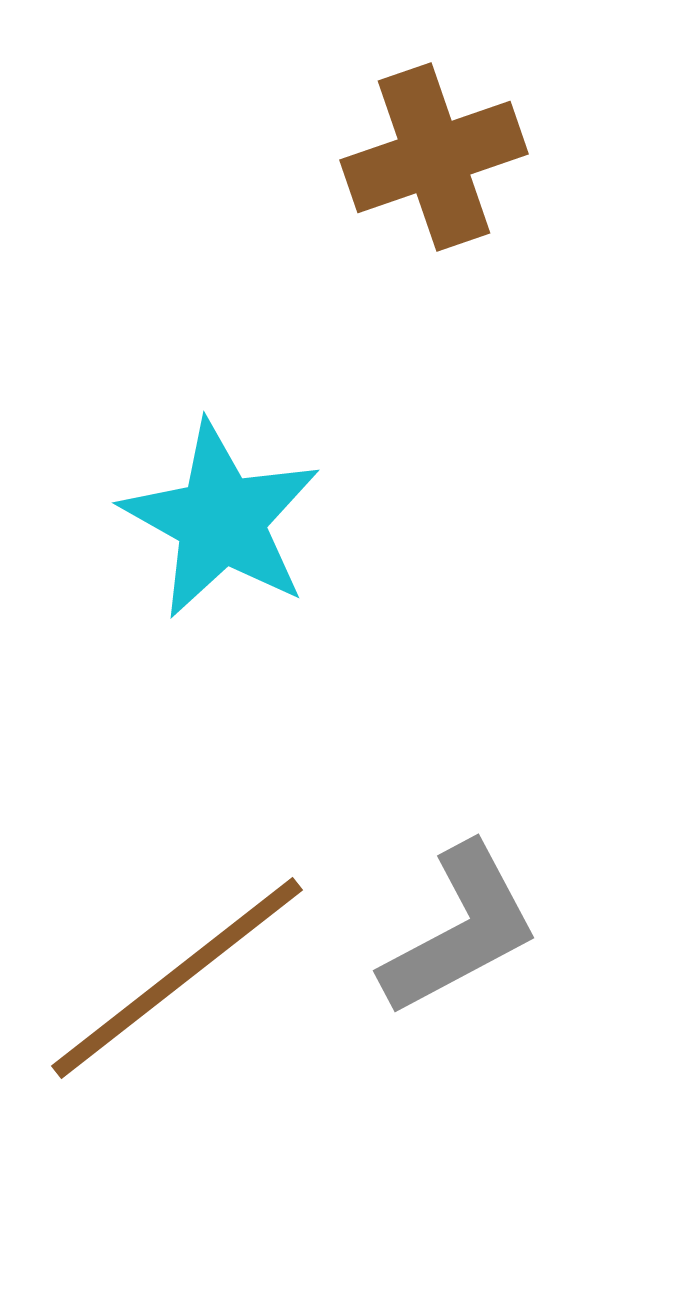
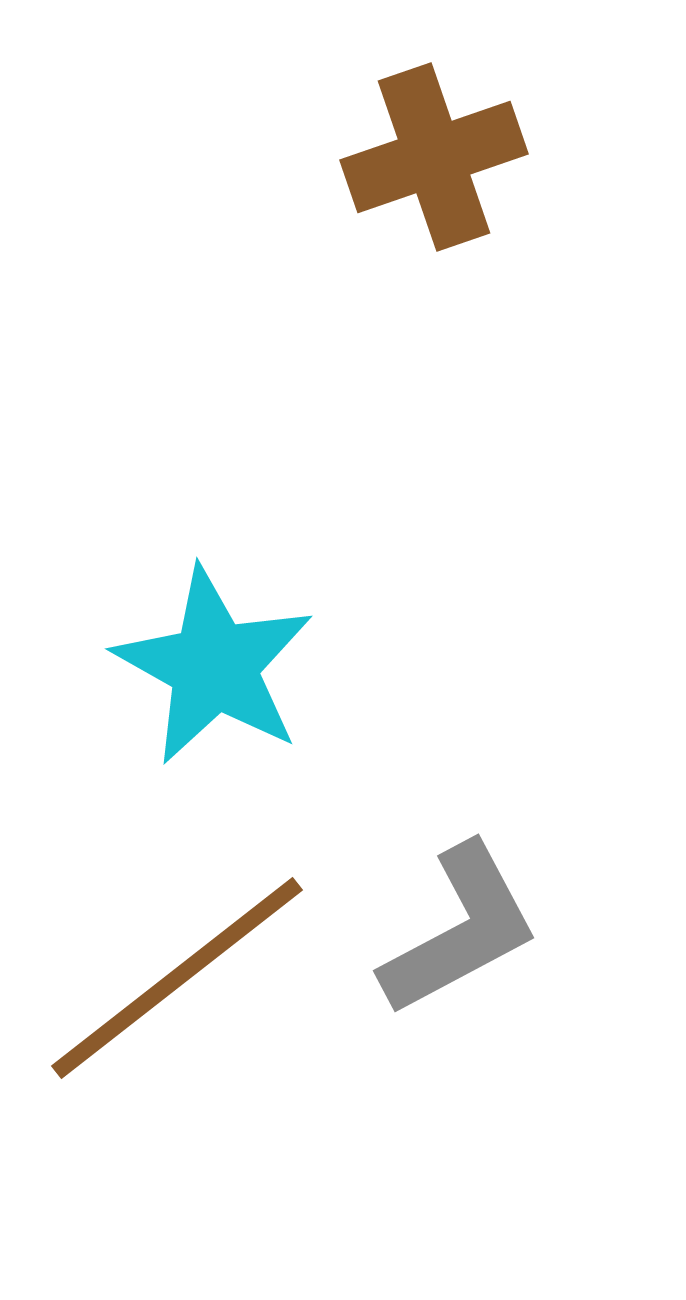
cyan star: moved 7 px left, 146 px down
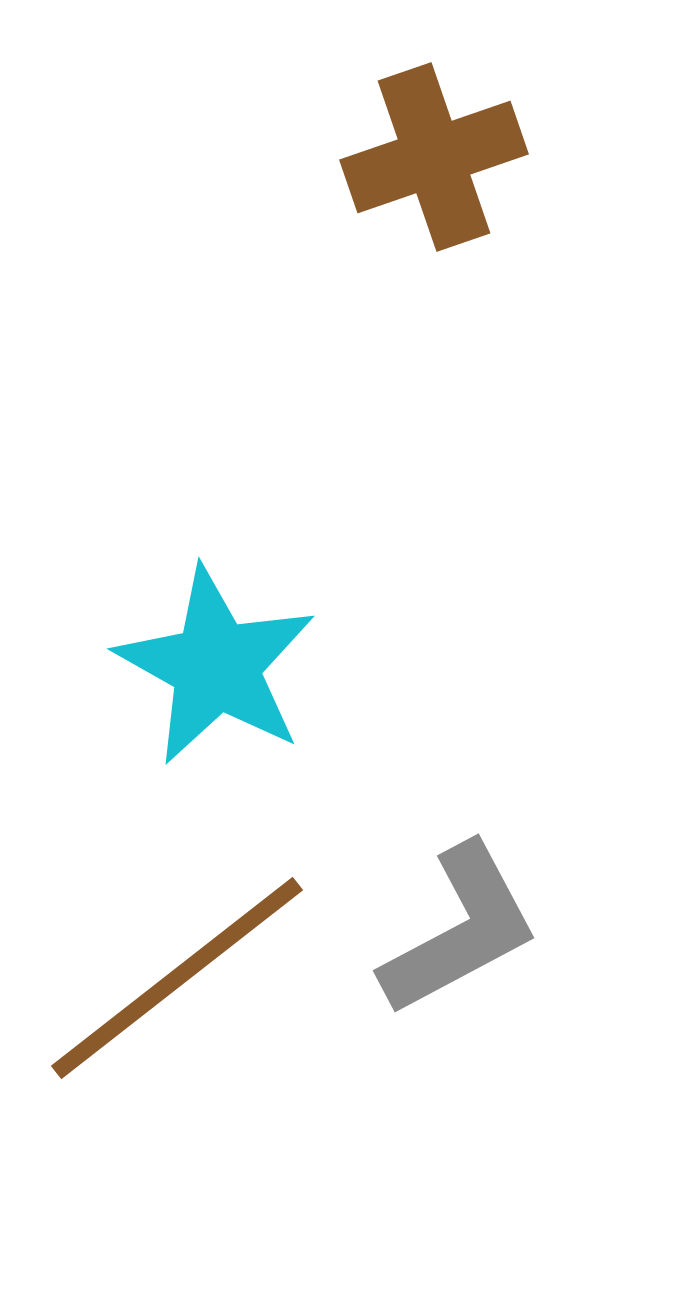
cyan star: moved 2 px right
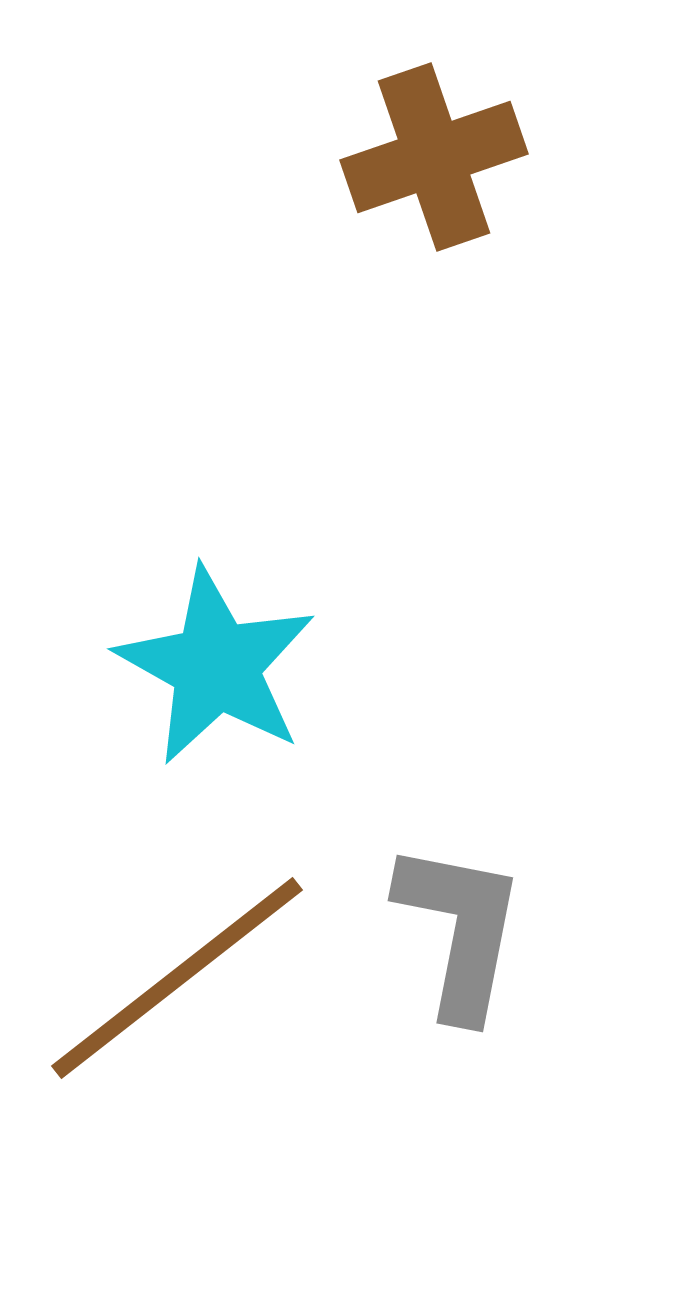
gray L-shape: rotated 51 degrees counterclockwise
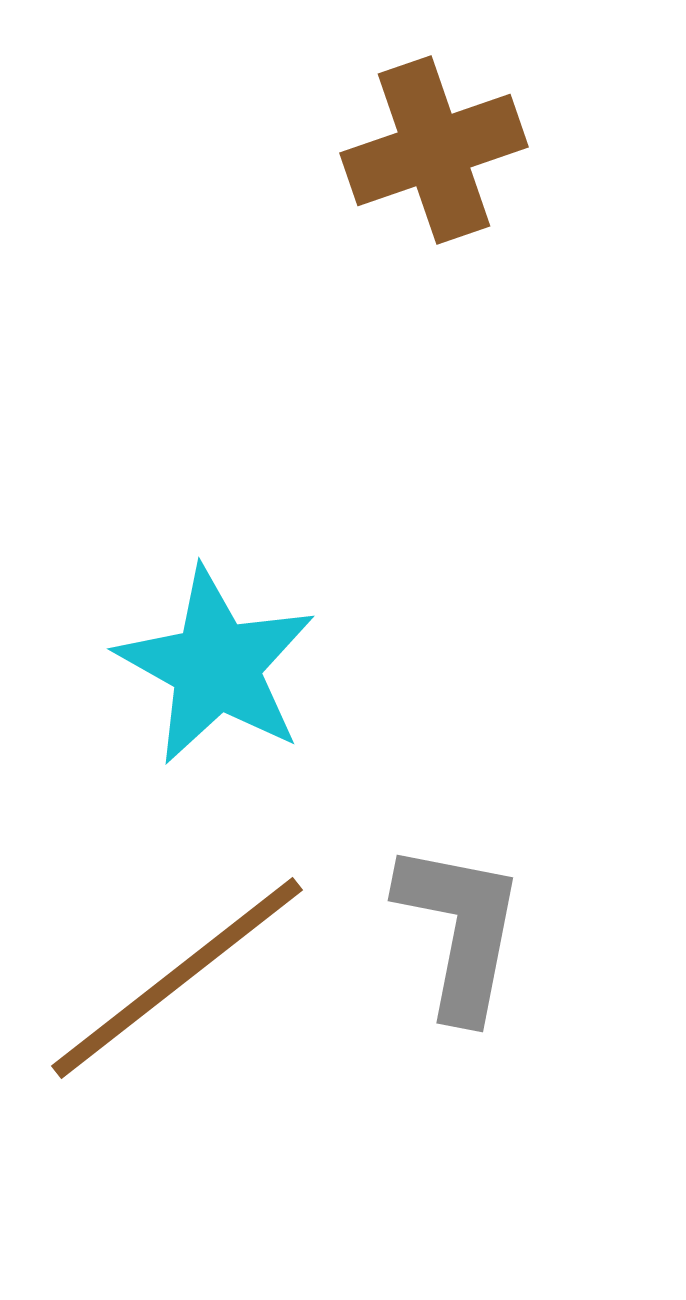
brown cross: moved 7 px up
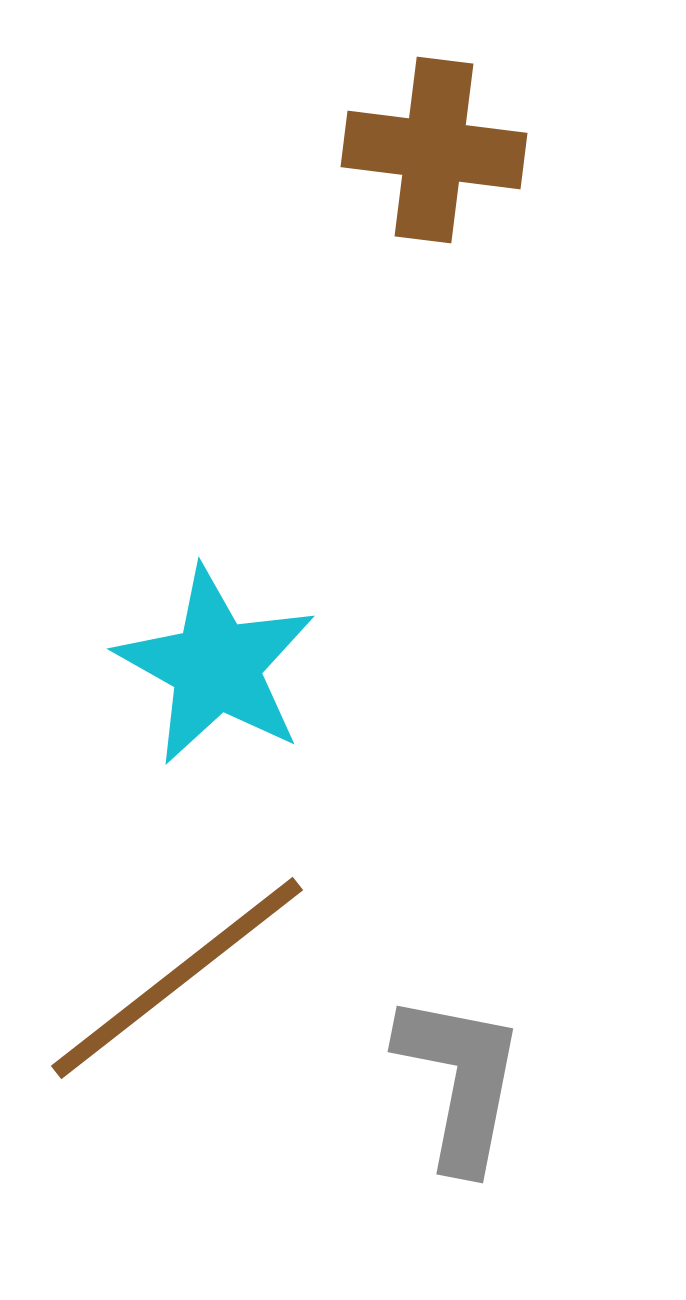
brown cross: rotated 26 degrees clockwise
gray L-shape: moved 151 px down
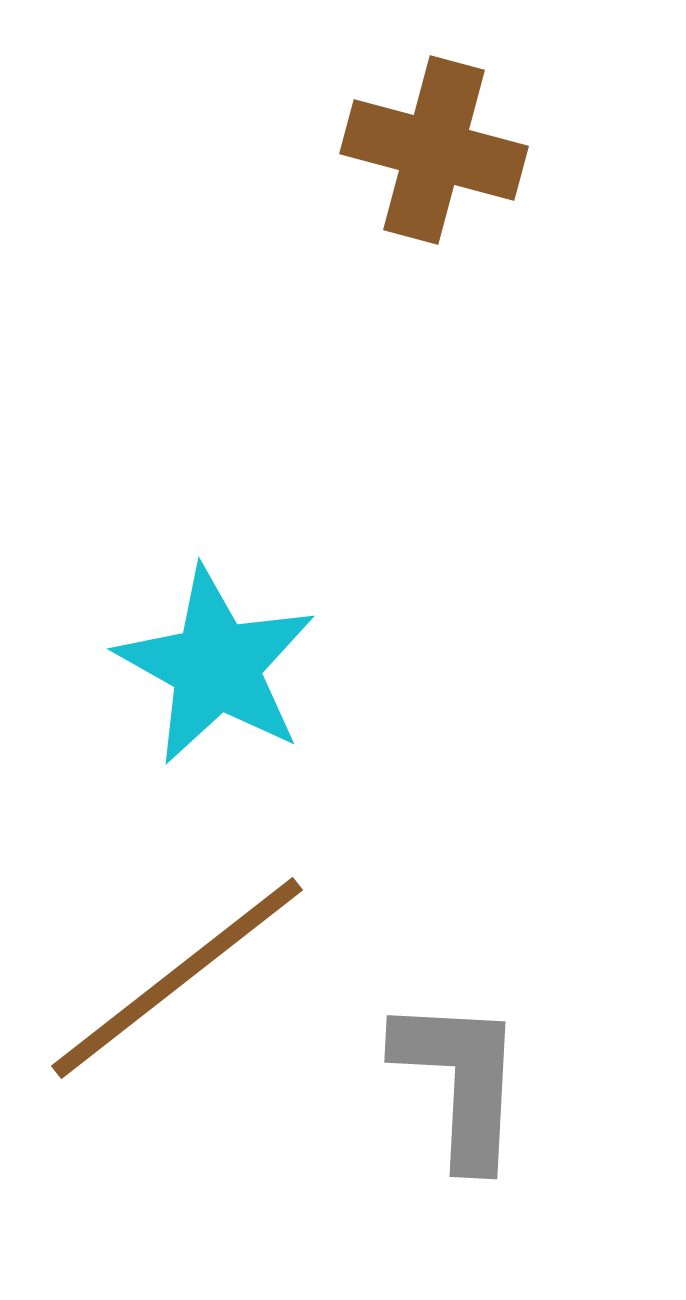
brown cross: rotated 8 degrees clockwise
gray L-shape: rotated 8 degrees counterclockwise
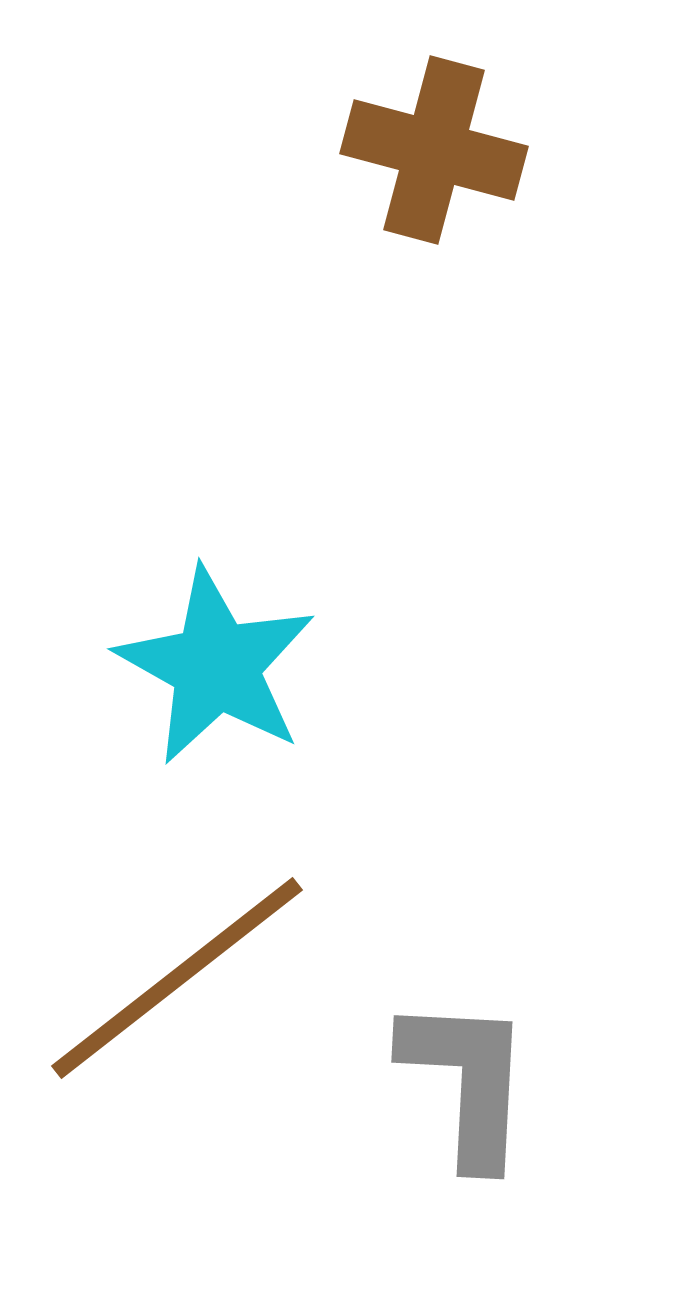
gray L-shape: moved 7 px right
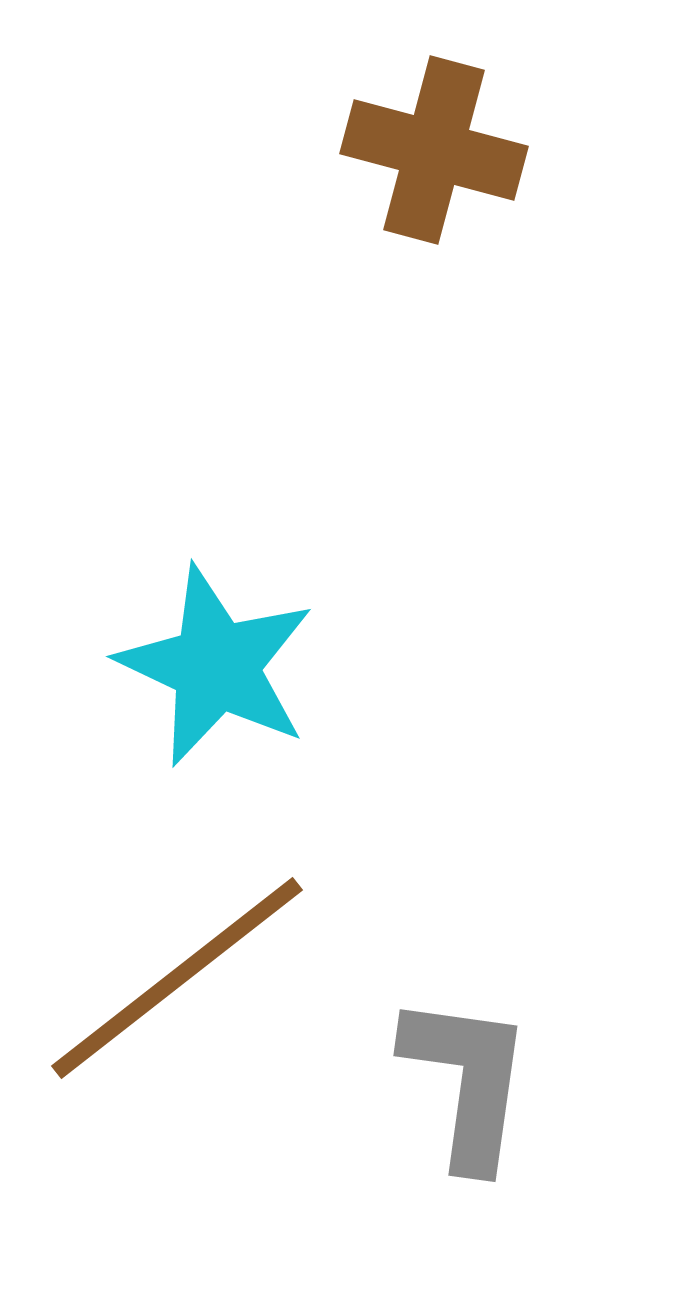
cyan star: rotated 4 degrees counterclockwise
gray L-shape: rotated 5 degrees clockwise
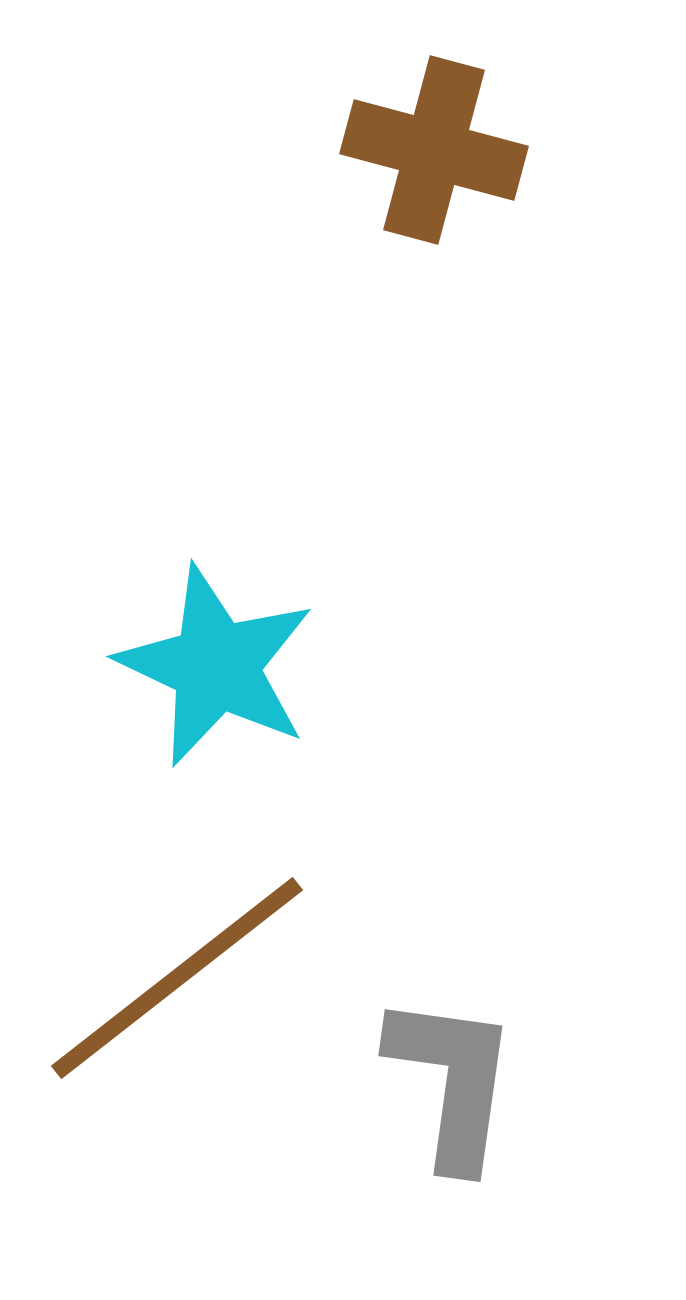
gray L-shape: moved 15 px left
